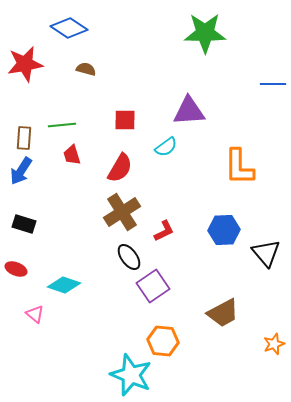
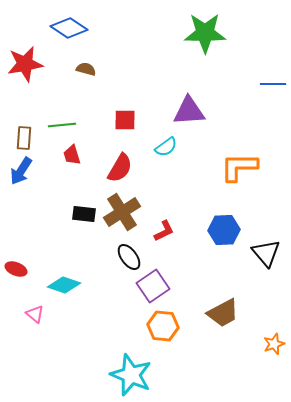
orange L-shape: rotated 90 degrees clockwise
black rectangle: moved 60 px right, 10 px up; rotated 10 degrees counterclockwise
orange hexagon: moved 15 px up
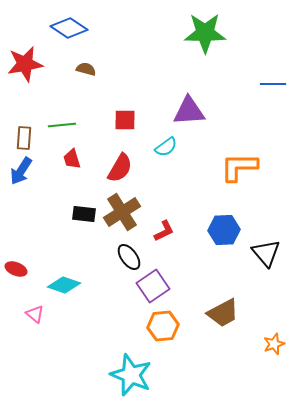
red trapezoid: moved 4 px down
orange hexagon: rotated 12 degrees counterclockwise
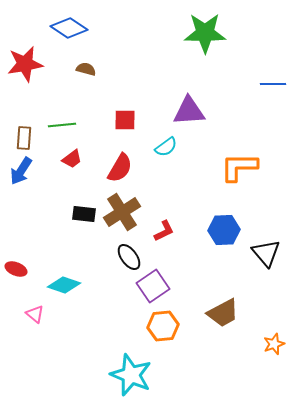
red trapezoid: rotated 110 degrees counterclockwise
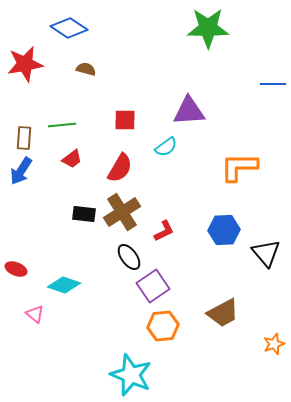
green star: moved 3 px right, 5 px up
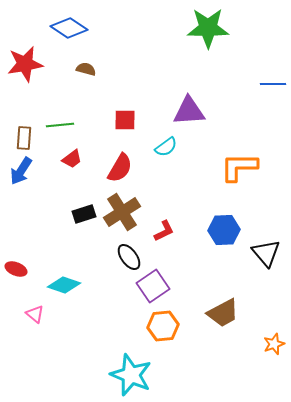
green line: moved 2 px left
black rectangle: rotated 25 degrees counterclockwise
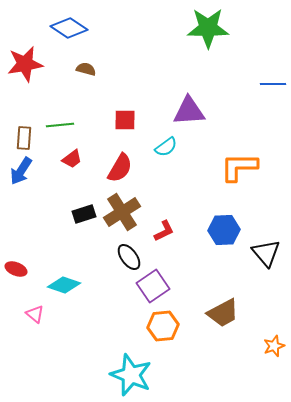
orange star: moved 2 px down
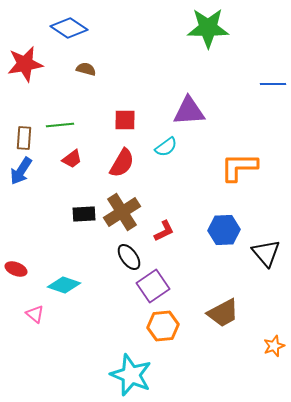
red semicircle: moved 2 px right, 5 px up
black rectangle: rotated 15 degrees clockwise
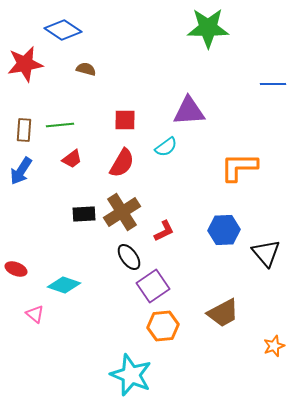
blue diamond: moved 6 px left, 2 px down
brown rectangle: moved 8 px up
